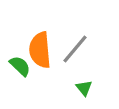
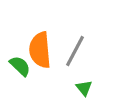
gray line: moved 2 px down; rotated 12 degrees counterclockwise
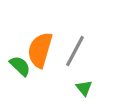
orange semicircle: rotated 21 degrees clockwise
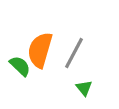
gray line: moved 1 px left, 2 px down
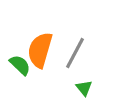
gray line: moved 1 px right
green semicircle: moved 1 px up
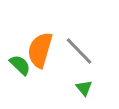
gray line: moved 4 px right, 2 px up; rotated 72 degrees counterclockwise
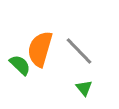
orange semicircle: moved 1 px up
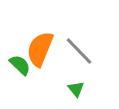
orange semicircle: rotated 6 degrees clockwise
green triangle: moved 8 px left, 1 px down
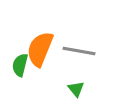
gray line: rotated 36 degrees counterclockwise
green semicircle: rotated 120 degrees counterclockwise
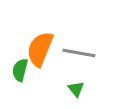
gray line: moved 2 px down
green semicircle: moved 5 px down
